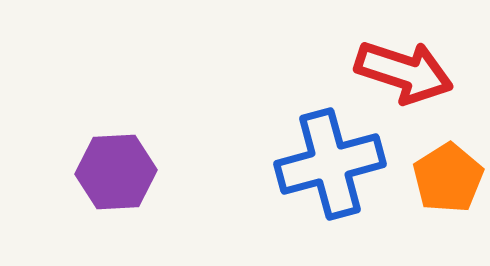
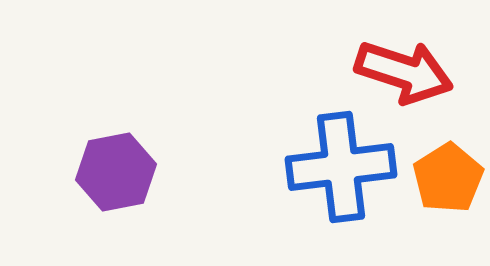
blue cross: moved 11 px right, 3 px down; rotated 8 degrees clockwise
purple hexagon: rotated 8 degrees counterclockwise
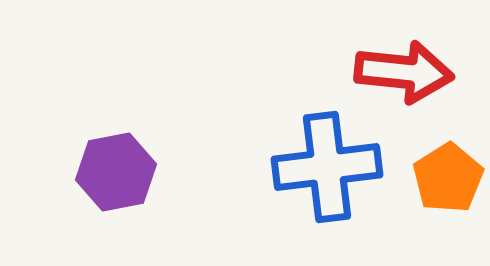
red arrow: rotated 12 degrees counterclockwise
blue cross: moved 14 px left
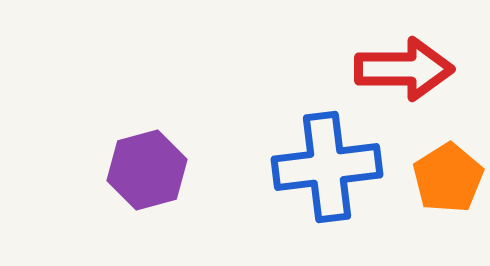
red arrow: moved 3 px up; rotated 6 degrees counterclockwise
purple hexagon: moved 31 px right, 2 px up; rotated 4 degrees counterclockwise
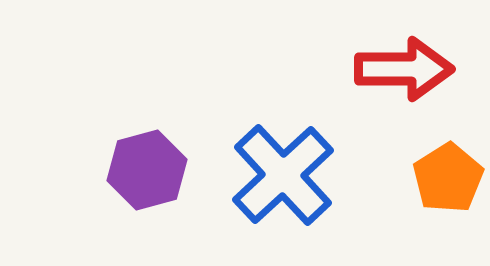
blue cross: moved 44 px left, 8 px down; rotated 36 degrees counterclockwise
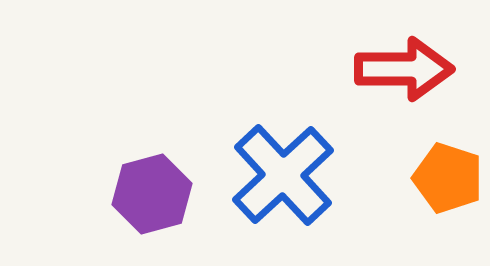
purple hexagon: moved 5 px right, 24 px down
orange pentagon: rotated 22 degrees counterclockwise
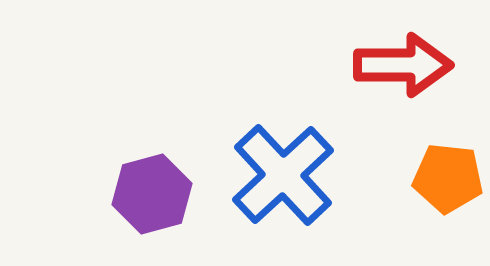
red arrow: moved 1 px left, 4 px up
orange pentagon: rotated 12 degrees counterclockwise
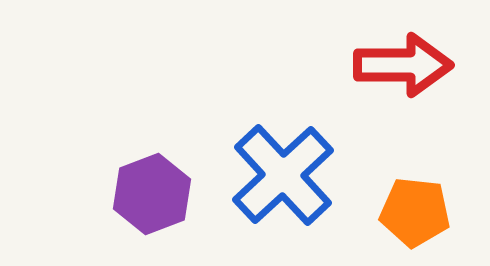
orange pentagon: moved 33 px left, 34 px down
purple hexagon: rotated 6 degrees counterclockwise
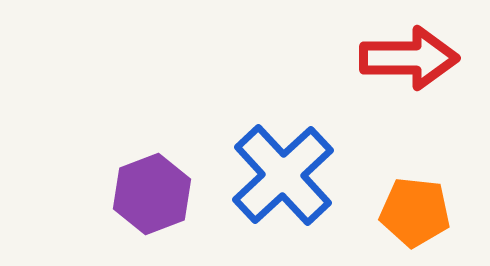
red arrow: moved 6 px right, 7 px up
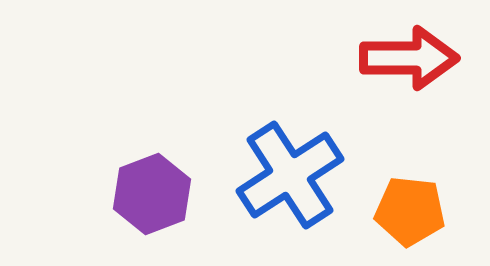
blue cross: moved 7 px right; rotated 10 degrees clockwise
orange pentagon: moved 5 px left, 1 px up
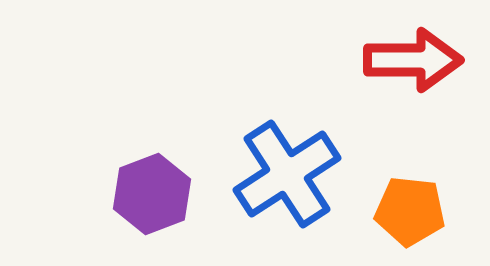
red arrow: moved 4 px right, 2 px down
blue cross: moved 3 px left, 1 px up
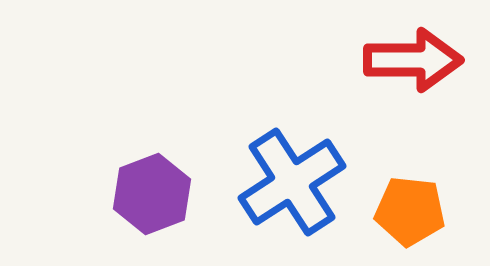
blue cross: moved 5 px right, 8 px down
